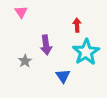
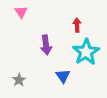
gray star: moved 6 px left, 19 px down
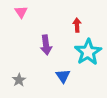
cyan star: moved 2 px right
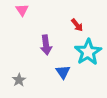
pink triangle: moved 1 px right, 2 px up
red arrow: rotated 144 degrees clockwise
blue triangle: moved 4 px up
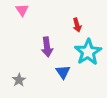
red arrow: rotated 24 degrees clockwise
purple arrow: moved 1 px right, 2 px down
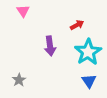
pink triangle: moved 1 px right, 1 px down
red arrow: rotated 104 degrees counterclockwise
purple arrow: moved 3 px right, 1 px up
blue triangle: moved 26 px right, 9 px down
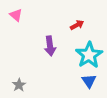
pink triangle: moved 7 px left, 4 px down; rotated 16 degrees counterclockwise
cyan star: moved 1 px right, 3 px down
gray star: moved 5 px down
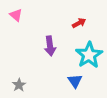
red arrow: moved 2 px right, 2 px up
blue triangle: moved 14 px left
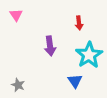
pink triangle: rotated 16 degrees clockwise
red arrow: rotated 112 degrees clockwise
gray star: moved 1 px left; rotated 16 degrees counterclockwise
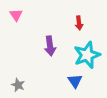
cyan star: moved 2 px left; rotated 12 degrees clockwise
